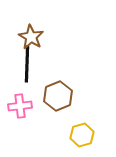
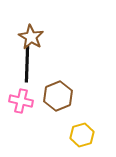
pink cross: moved 1 px right, 5 px up; rotated 20 degrees clockwise
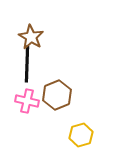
brown hexagon: moved 1 px left, 1 px up
pink cross: moved 6 px right
yellow hexagon: moved 1 px left
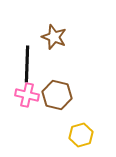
brown star: moved 23 px right; rotated 10 degrees counterclockwise
brown hexagon: rotated 24 degrees counterclockwise
pink cross: moved 6 px up
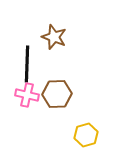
brown hexagon: moved 1 px up; rotated 16 degrees counterclockwise
yellow hexagon: moved 5 px right
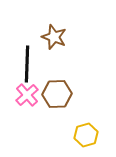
pink cross: rotated 35 degrees clockwise
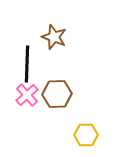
yellow hexagon: rotated 15 degrees clockwise
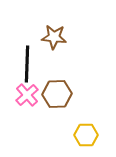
brown star: rotated 15 degrees counterclockwise
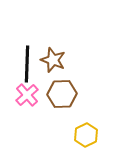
brown star: moved 1 px left, 23 px down; rotated 15 degrees clockwise
brown hexagon: moved 5 px right
yellow hexagon: rotated 25 degrees counterclockwise
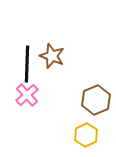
brown star: moved 1 px left, 4 px up
brown hexagon: moved 34 px right, 6 px down; rotated 20 degrees counterclockwise
